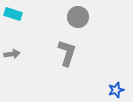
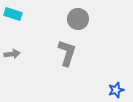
gray circle: moved 2 px down
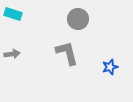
gray L-shape: rotated 32 degrees counterclockwise
blue star: moved 6 px left, 23 px up
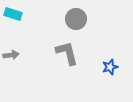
gray circle: moved 2 px left
gray arrow: moved 1 px left, 1 px down
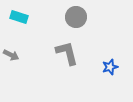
cyan rectangle: moved 6 px right, 3 px down
gray circle: moved 2 px up
gray arrow: rotated 35 degrees clockwise
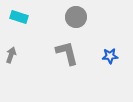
gray arrow: rotated 98 degrees counterclockwise
blue star: moved 11 px up; rotated 14 degrees clockwise
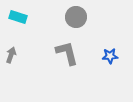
cyan rectangle: moved 1 px left
